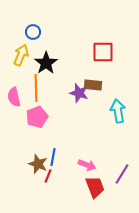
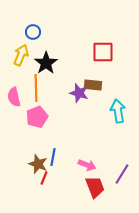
red line: moved 4 px left, 2 px down
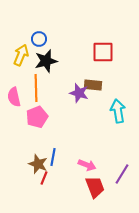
blue circle: moved 6 px right, 7 px down
black star: moved 2 px up; rotated 20 degrees clockwise
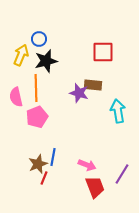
pink semicircle: moved 2 px right
brown star: rotated 30 degrees clockwise
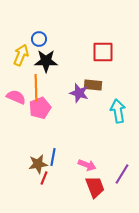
black star: rotated 15 degrees clockwise
pink semicircle: rotated 126 degrees clockwise
pink pentagon: moved 3 px right, 9 px up
brown star: rotated 12 degrees clockwise
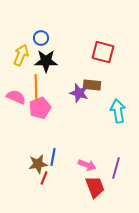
blue circle: moved 2 px right, 1 px up
red square: rotated 15 degrees clockwise
brown rectangle: moved 1 px left
purple line: moved 6 px left, 6 px up; rotated 15 degrees counterclockwise
